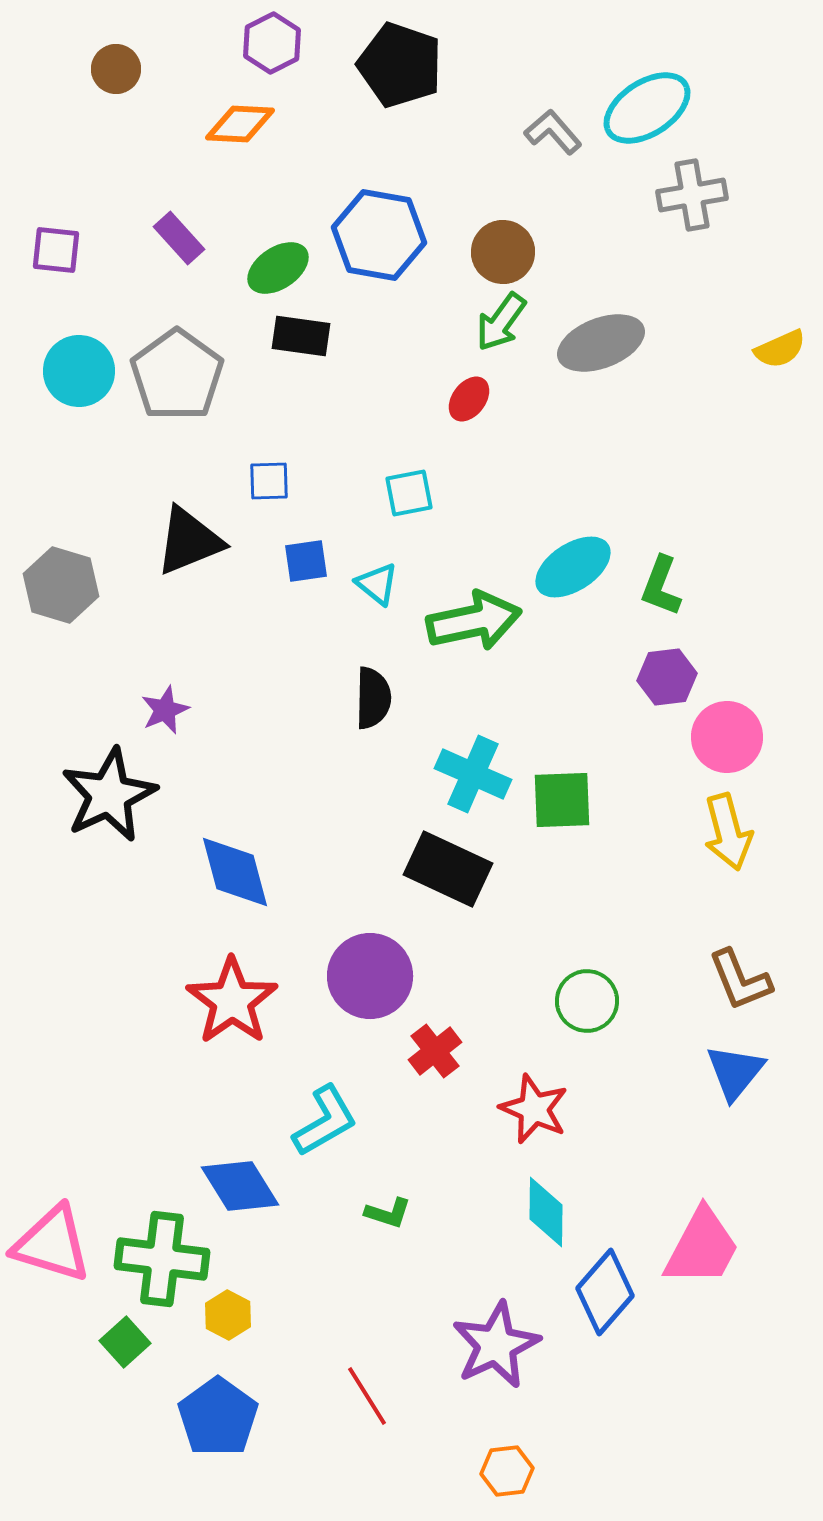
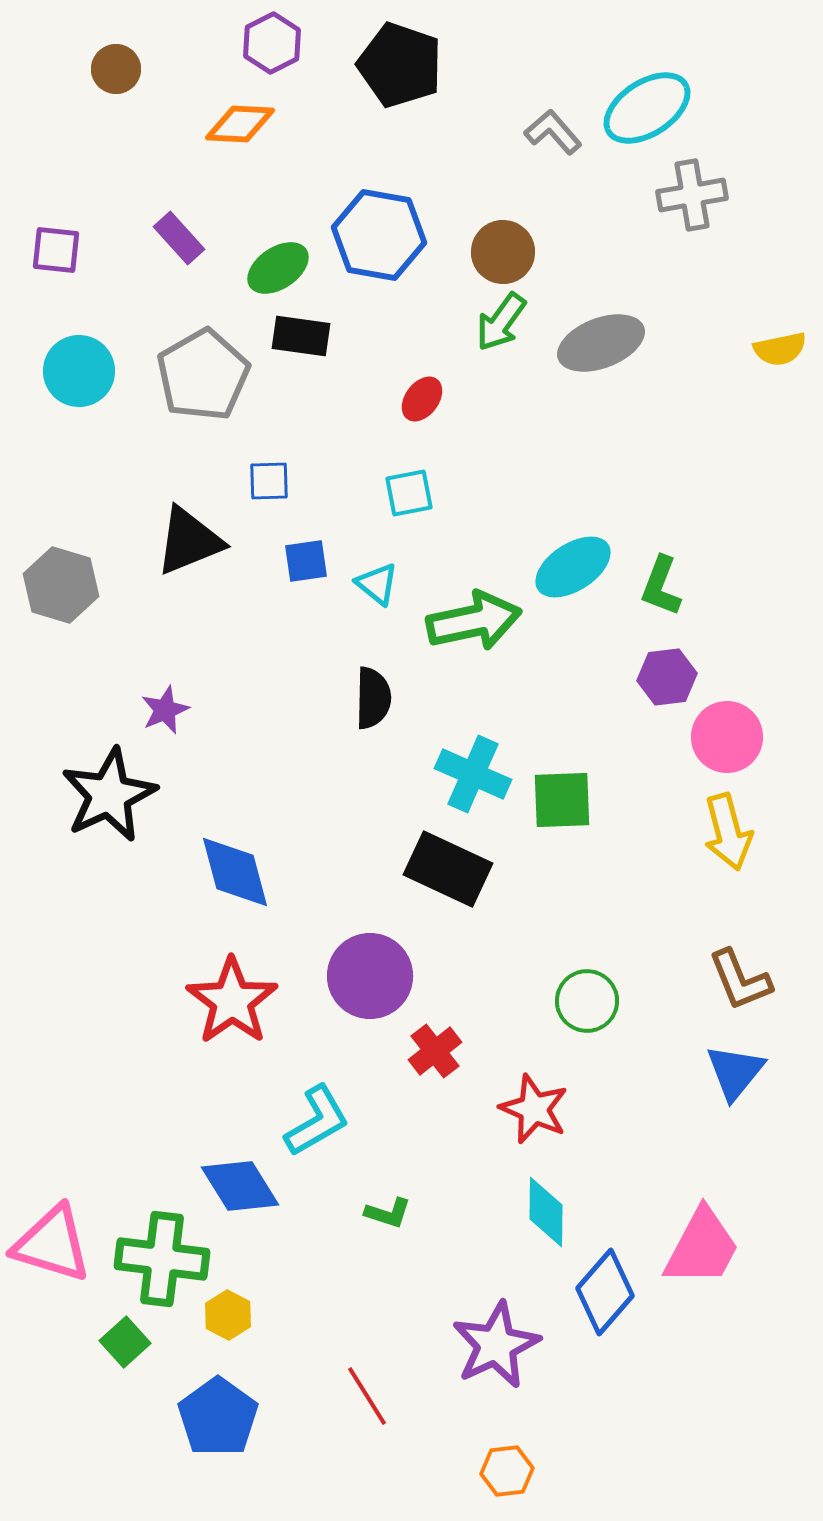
yellow semicircle at (780, 349): rotated 12 degrees clockwise
gray pentagon at (177, 375): moved 26 px right; rotated 6 degrees clockwise
red ellipse at (469, 399): moved 47 px left
cyan L-shape at (325, 1121): moved 8 px left
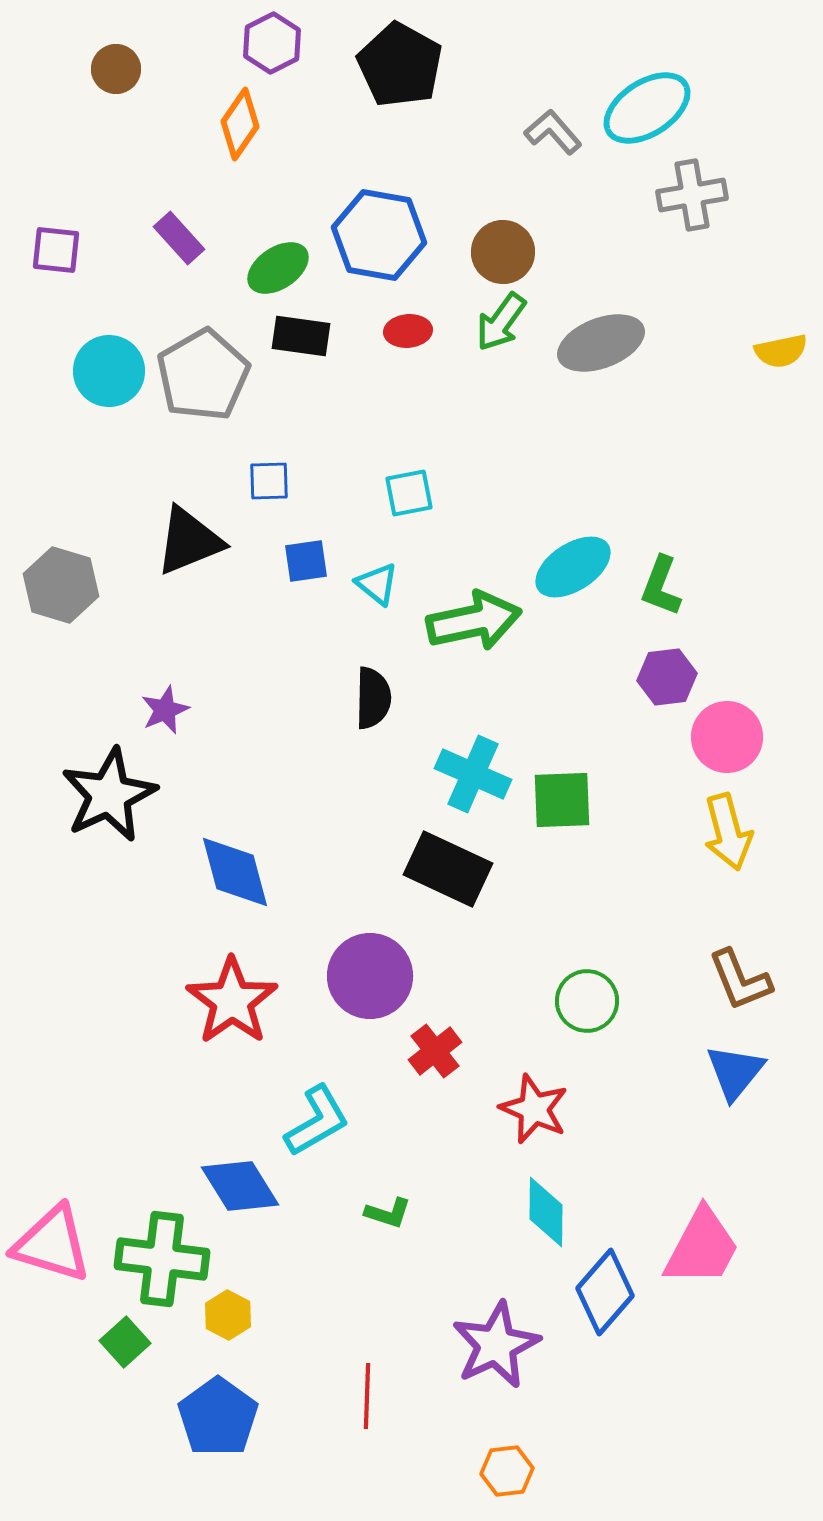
black pentagon at (400, 65): rotated 10 degrees clockwise
orange diamond at (240, 124): rotated 58 degrees counterclockwise
yellow semicircle at (780, 349): moved 1 px right, 2 px down
cyan circle at (79, 371): moved 30 px right
red ellipse at (422, 399): moved 14 px left, 68 px up; rotated 48 degrees clockwise
red line at (367, 1396): rotated 34 degrees clockwise
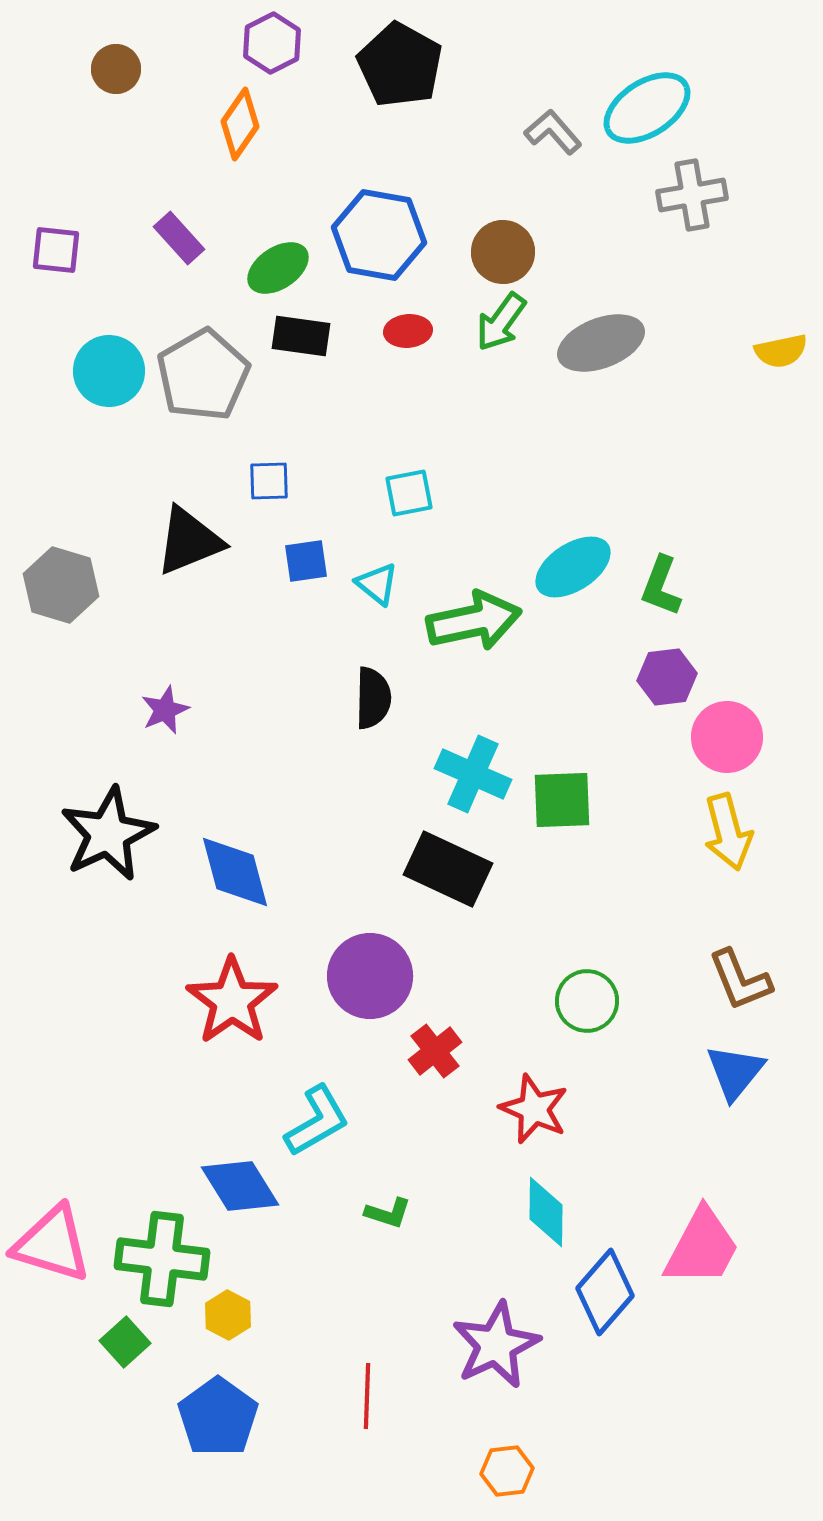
black star at (109, 795): moved 1 px left, 39 px down
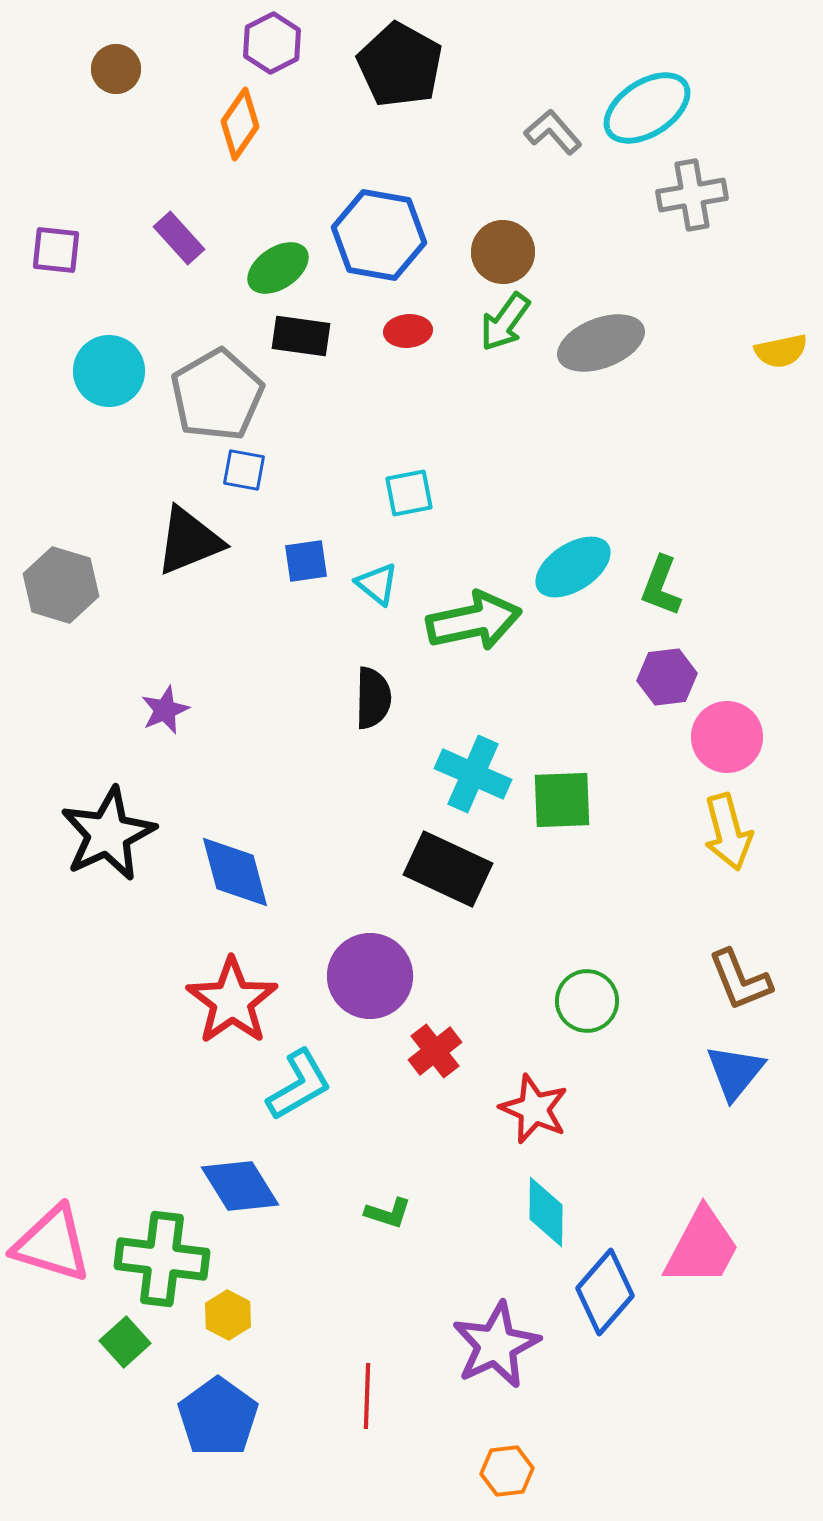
green arrow at (501, 322): moved 4 px right
gray pentagon at (203, 375): moved 14 px right, 20 px down
blue square at (269, 481): moved 25 px left, 11 px up; rotated 12 degrees clockwise
cyan L-shape at (317, 1121): moved 18 px left, 36 px up
